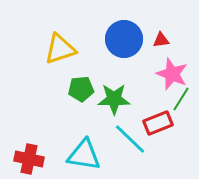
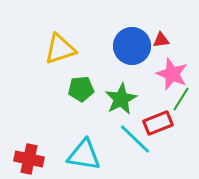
blue circle: moved 8 px right, 7 px down
green star: moved 7 px right; rotated 28 degrees counterclockwise
cyan line: moved 5 px right
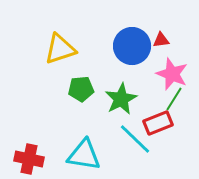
green line: moved 7 px left
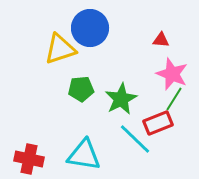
red triangle: rotated 12 degrees clockwise
blue circle: moved 42 px left, 18 px up
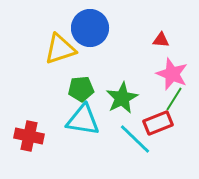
green star: moved 1 px right, 1 px up
cyan triangle: moved 1 px left, 35 px up
red cross: moved 23 px up
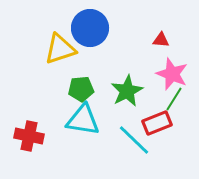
green star: moved 5 px right, 7 px up
red rectangle: moved 1 px left
cyan line: moved 1 px left, 1 px down
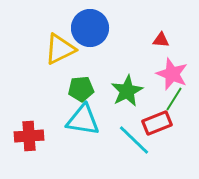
yellow triangle: rotated 8 degrees counterclockwise
red cross: rotated 16 degrees counterclockwise
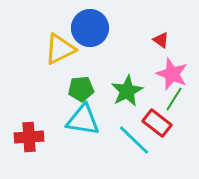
red triangle: rotated 30 degrees clockwise
red rectangle: rotated 60 degrees clockwise
red cross: moved 1 px down
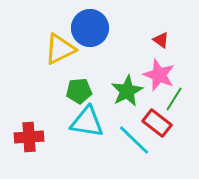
pink star: moved 13 px left, 1 px down
green pentagon: moved 2 px left, 2 px down
cyan triangle: moved 4 px right, 2 px down
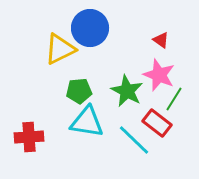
green star: rotated 16 degrees counterclockwise
